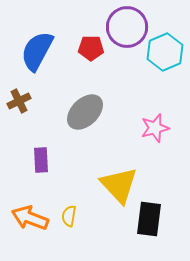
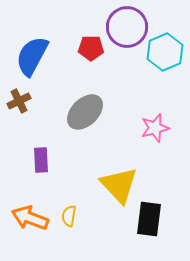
blue semicircle: moved 5 px left, 5 px down
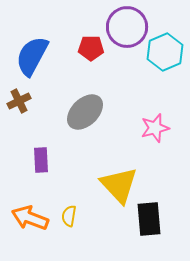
black rectangle: rotated 12 degrees counterclockwise
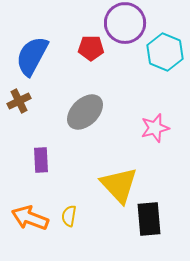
purple circle: moved 2 px left, 4 px up
cyan hexagon: rotated 15 degrees counterclockwise
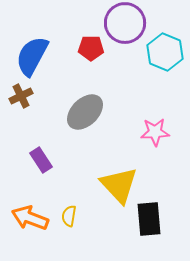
brown cross: moved 2 px right, 5 px up
pink star: moved 4 px down; rotated 12 degrees clockwise
purple rectangle: rotated 30 degrees counterclockwise
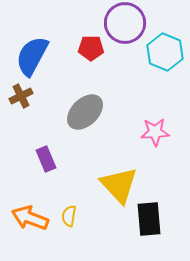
purple rectangle: moved 5 px right, 1 px up; rotated 10 degrees clockwise
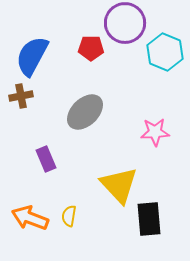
brown cross: rotated 15 degrees clockwise
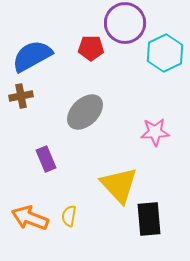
cyan hexagon: moved 1 px down; rotated 12 degrees clockwise
blue semicircle: rotated 33 degrees clockwise
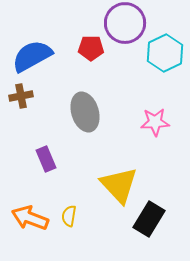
gray ellipse: rotated 63 degrees counterclockwise
pink star: moved 10 px up
black rectangle: rotated 36 degrees clockwise
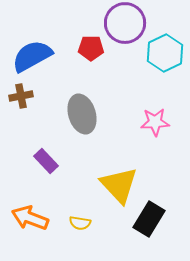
gray ellipse: moved 3 px left, 2 px down
purple rectangle: moved 2 px down; rotated 20 degrees counterclockwise
yellow semicircle: moved 11 px right, 7 px down; rotated 90 degrees counterclockwise
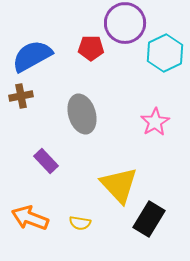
pink star: rotated 28 degrees counterclockwise
